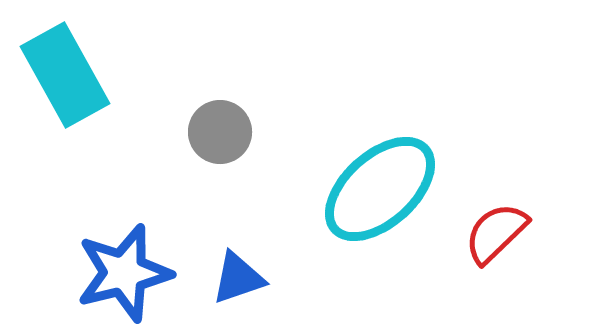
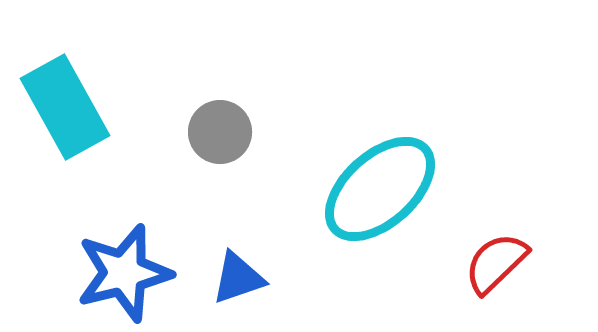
cyan rectangle: moved 32 px down
red semicircle: moved 30 px down
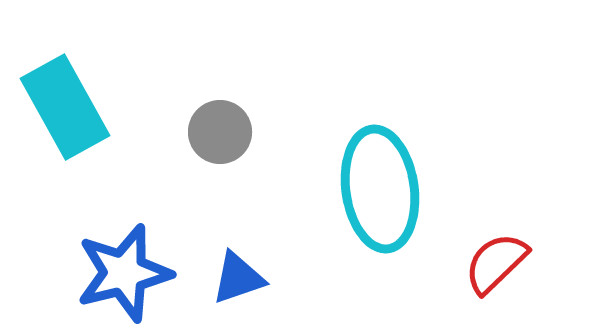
cyan ellipse: rotated 56 degrees counterclockwise
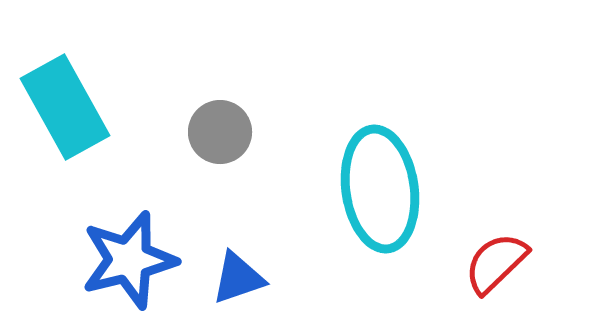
blue star: moved 5 px right, 13 px up
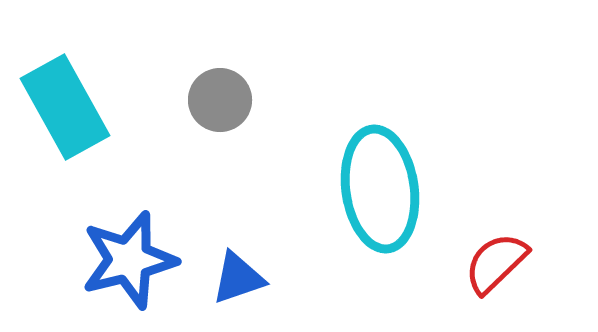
gray circle: moved 32 px up
